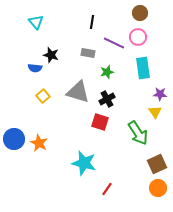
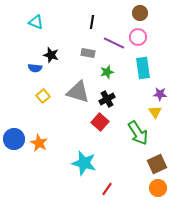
cyan triangle: rotated 28 degrees counterclockwise
red square: rotated 24 degrees clockwise
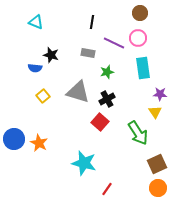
pink circle: moved 1 px down
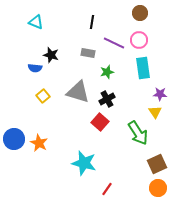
pink circle: moved 1 px right, 2 px down
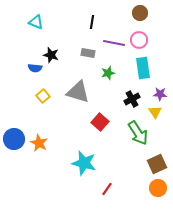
purple line: rotated 15 degrees counterclockwise
green star: moved 1 px right, 1 px down
black cross: moved 25 px right
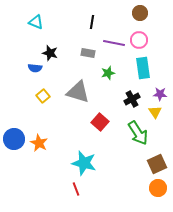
black star: moved 1 px left, 2 px up
red line: moved 31 px left; rotated 56 degrees counterclockwise
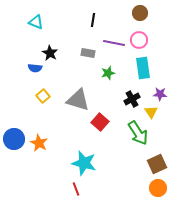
black line: moved 1 px right, 2 px up
black star: rotated 14 degrees clockwise
gray triangle: moved 8 px down
yellow triangle: moved 4 px left
